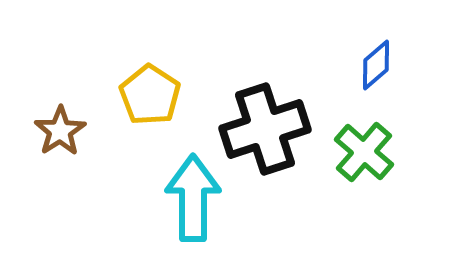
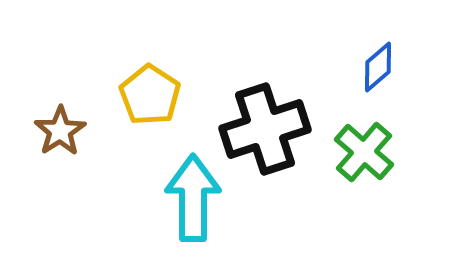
blue diamond: moved 2 px right, 2 px down
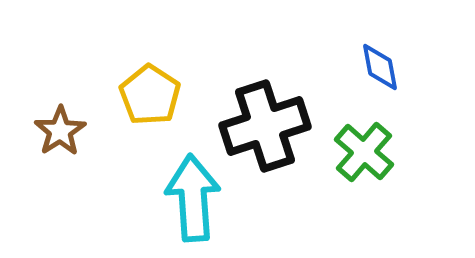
blue diamond: moved 2 px right; rotated 60 degrees counterclockwise
black cross: moved 3 px up
cyan arrow: rotated 4 degrees counterclockwise
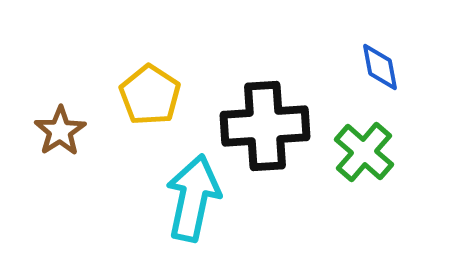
black cross: rotated 14 degrees clockwise
cyan arrow: rotated 16 degrees clockwise
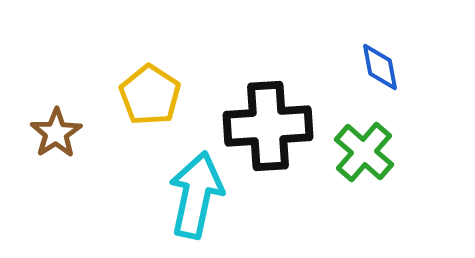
black cross: moved 3 px right
brown star: moved 4 px left, 2 px down
cyan arrow: moved 3 px right, 3 px up
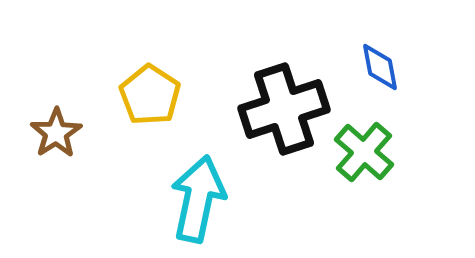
black cross: moved 16 px right, 17 px up; rotated 14 degrees counterclockwise
cyan arrow: moved 2 px right, 4 px down
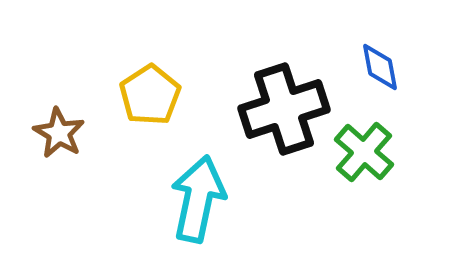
yellow pentagon: rotated 6 degrees clockwise
brown star: moved 3 px right; rotated 9 degrees counterclockwise
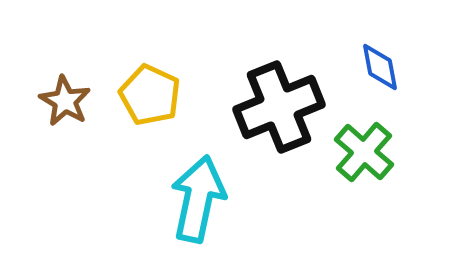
yellow pentagon: rotated 14 degrees counterclockwise
black cross: moved 5 px left, 2 px up; rotated 4 degrees counterclockwise
brown star: moved 6 px right, 32 px up
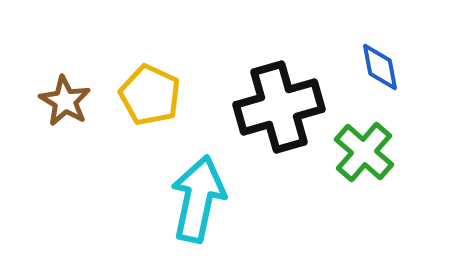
black cross: rotated 6 degrees clockwise
